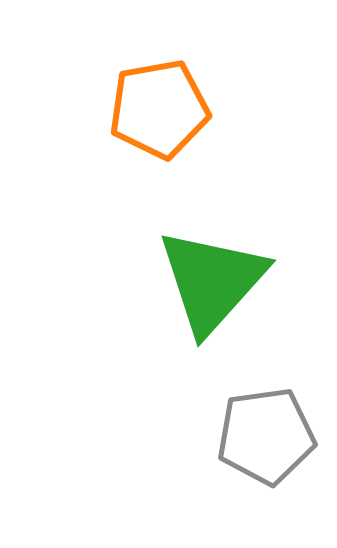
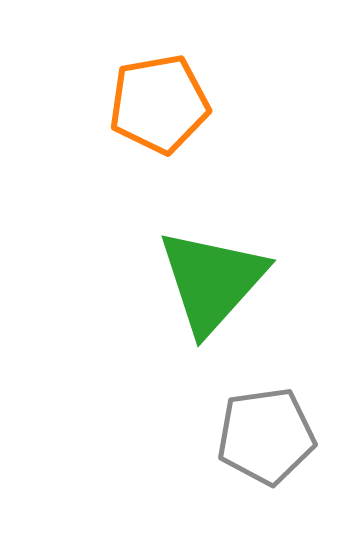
orange pentagon: moved 5 px up
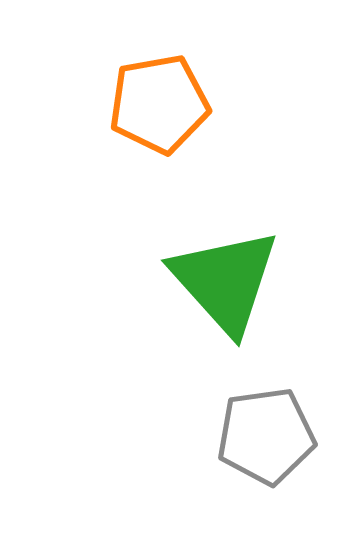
green triangle: moved 13 px right; rotated 24 degrees counterclockwise
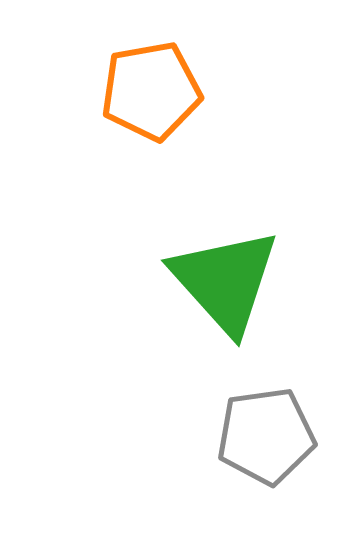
orange pentagon: moved 8 px left, 13 px up
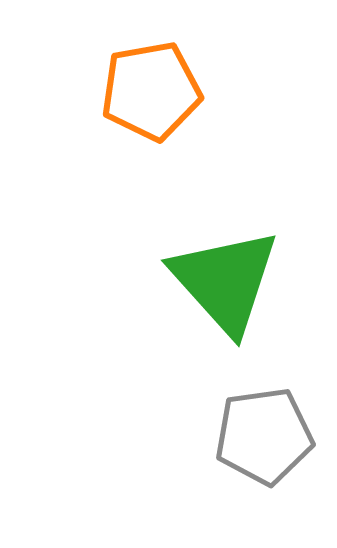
gray pentagon: moved 2 px left
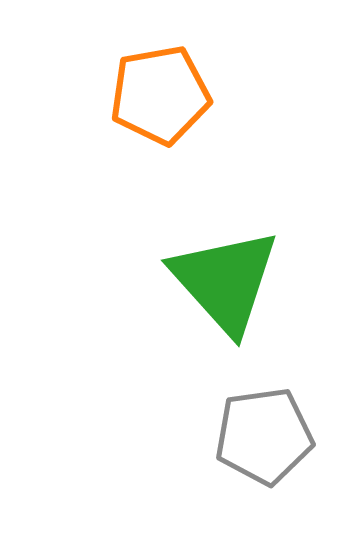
orange pentagon: moved 9 px right, 4 px down
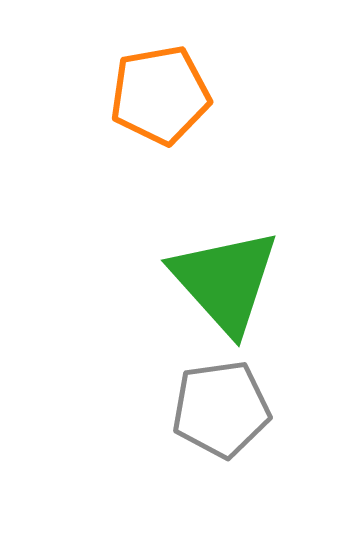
gray pentagon: moved 43 px left, 27 px up
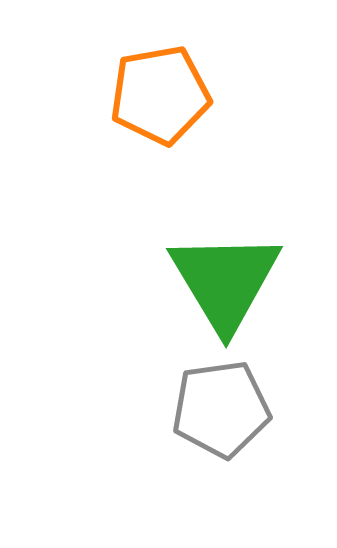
green triangle: rotated 11 degrees clockwise
